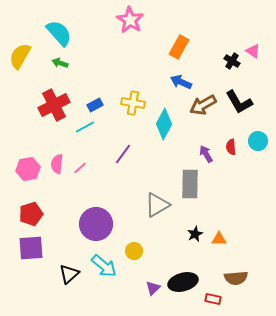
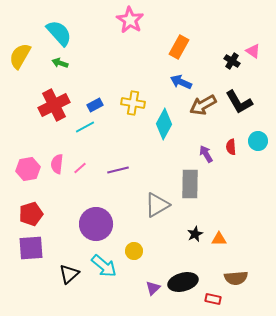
purple line: moved 5 px left, 16 px down; rotated 40 degrees clockwise
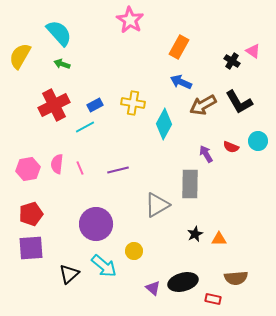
green arrow: moved 2 px right, 1 px down
red semicircle: rotated 63 degrees counterclockwise
pink line: rotated 72 degrees counterclockwise
purple triangle: rotated 35 degrees counterclockwise
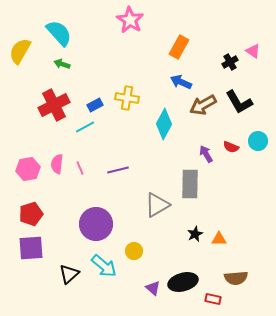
yellow semicircle: moved 5 px up
black cross: moved 2 px left, 1 px down; rotated 28 degrees clockwise
yellow cross: moved 6 px left, 5 px up
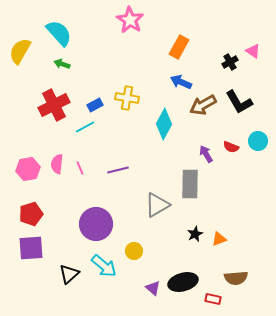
orange triangle: rotated 21 degrees counterclockwise
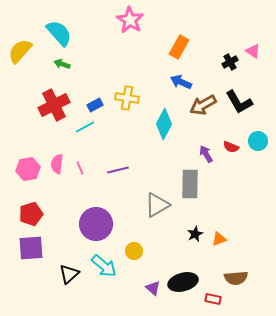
yellow semicircle: rotated 12 degrees clockwise
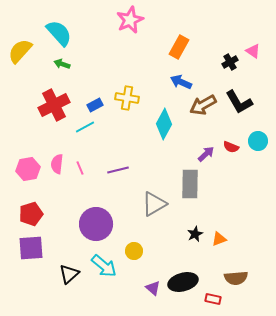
pink star: rotated 16 degrees clockwise
purple arrow: rotated 78 degrees clockwise
gray triangle: moved 3 px left, 1 px up
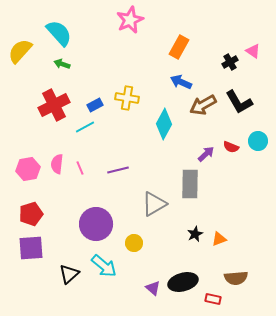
yellow circle: moved 8 px up
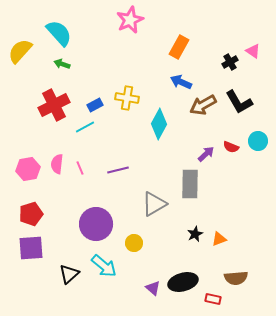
cyan diamond: moved 5 px left
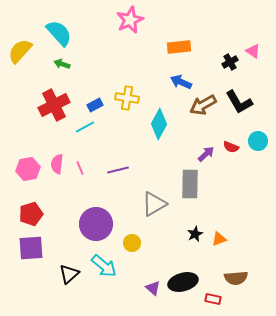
orange rectangle: rotated 55 degrees clockwise
yellow circle: moved 2 px left
